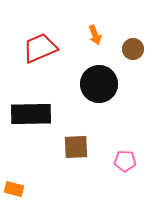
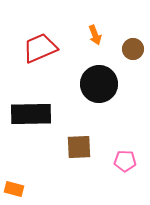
brown square: moved 3 px right
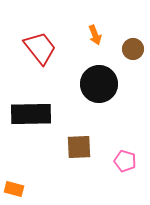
red trapezoid: rotated 75 degrees clockwise
pink pentagon: rotated 15 degrees clockwise
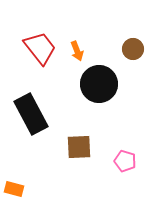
orange arrow: moved 18 px left, 16 px down
black rectangle: rotated 63 degrees clockwise
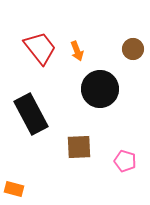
black circle: moved 1 px right, 5 px down
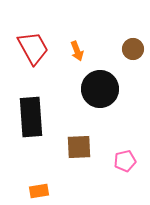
red trapezoid: moved 7 px left; rotated 9 degrees clockwise
black rectangle: moved 3 px down; rotated 24 degrees clockwise
pink pentagon: rotated 30 degrees counterclockwise
orange rectangle: moved 25 px right, 2 px down; rotated 24 degrees counterclockwise
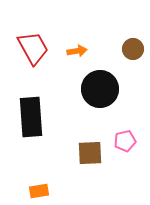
orange arrow: rotated 78 degrees counterclockwise
brown square: moved 11 px right, 6 px down
pink pentagon: moved 20 px up
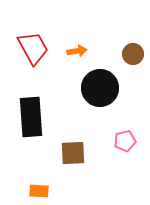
brown circle: moved 5 px down
black circle: moved 1 px up
brown square: moved 17 px left
orange rectangle: rotated 12 degrees clockwise
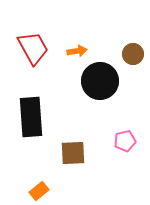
black circle: moved 7 px up
orange rectangle: rotated 42 degrees counterclockwise
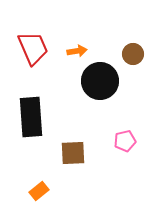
red trapezoid: rotated 6 degrees clockwise
